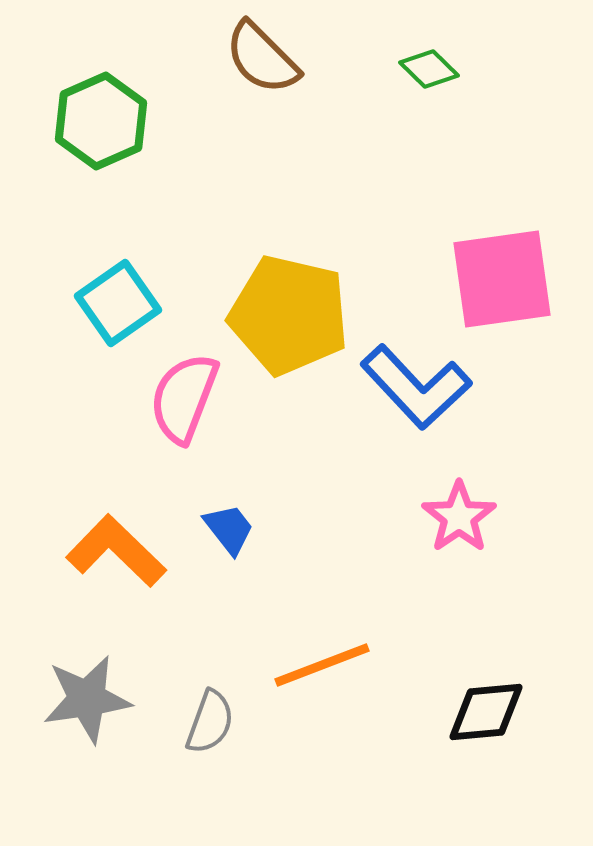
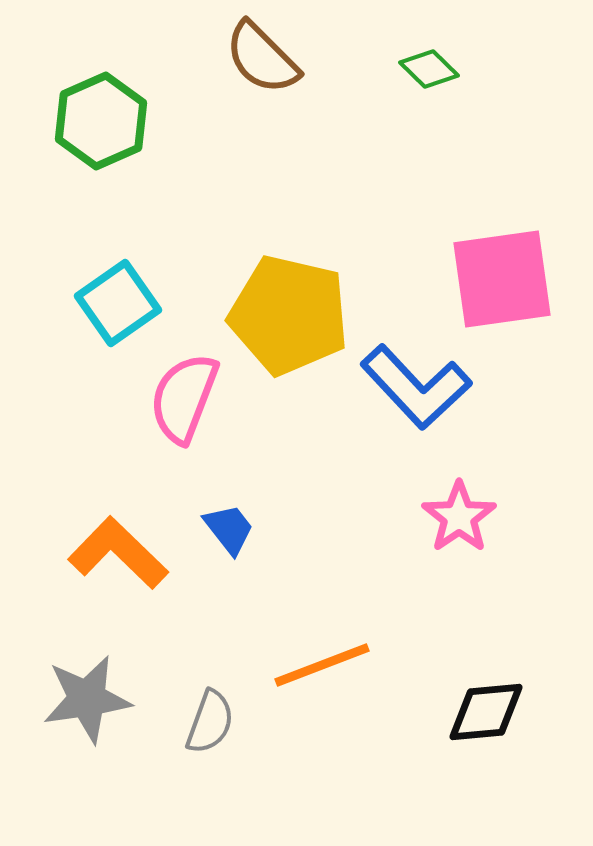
orange L-shape: moved 2 px right, 2 px down
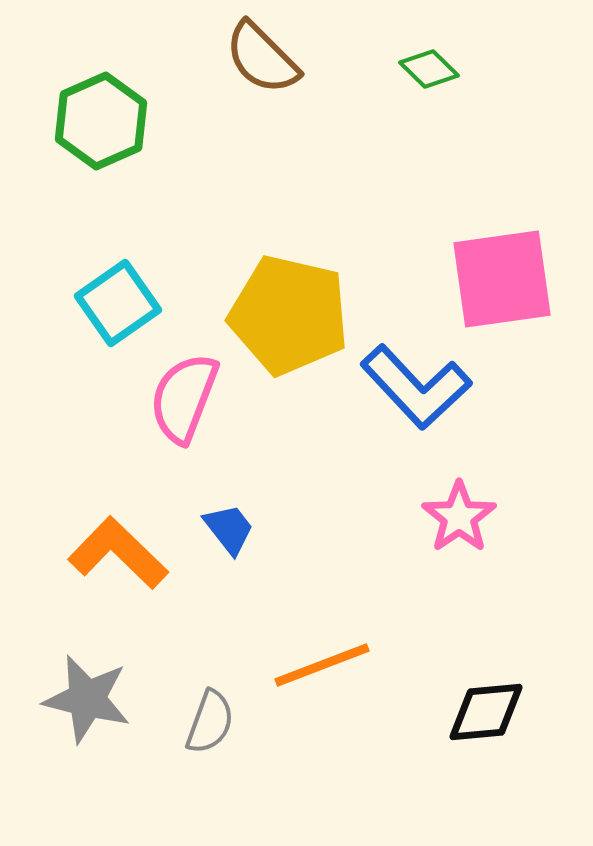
gray star: rotated 22 degrees clockwise
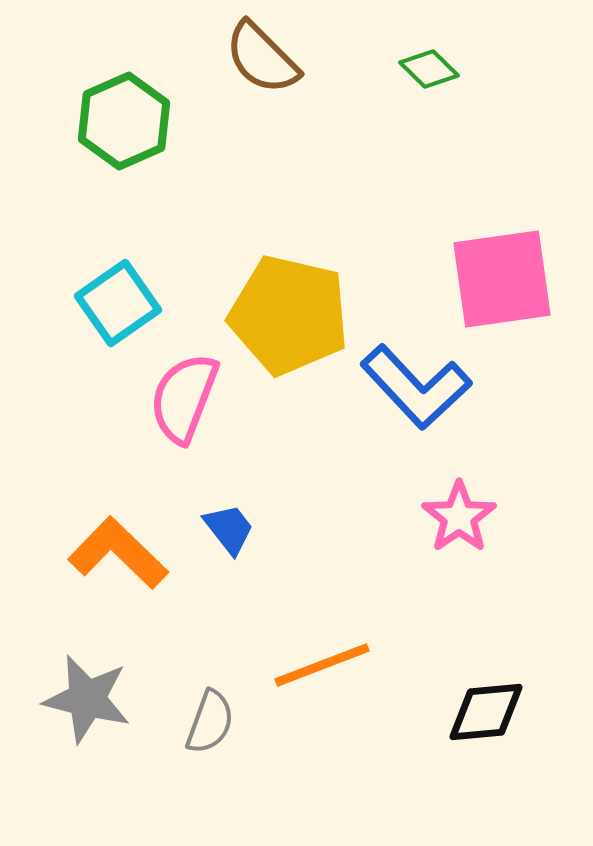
green hexagon: moved 23 px right
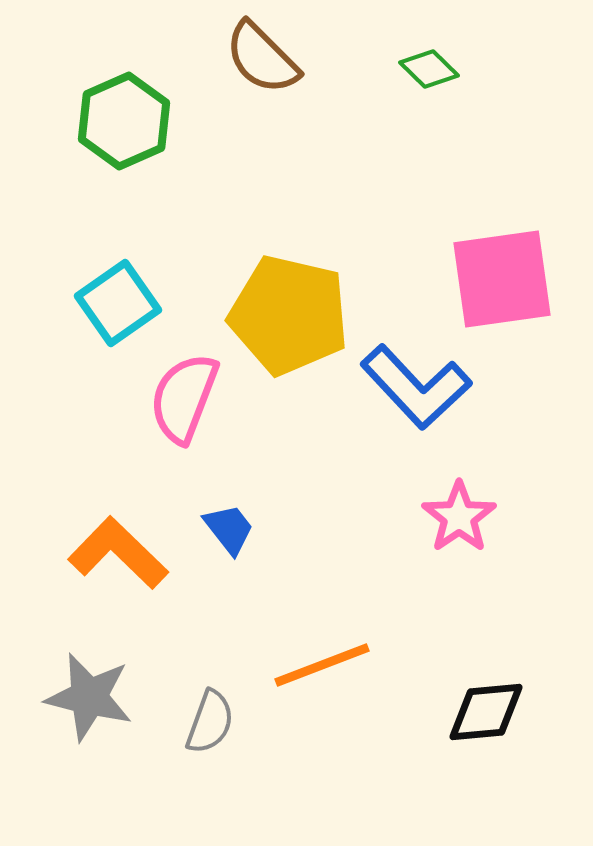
gray star: moved 2 px right, 2 px up
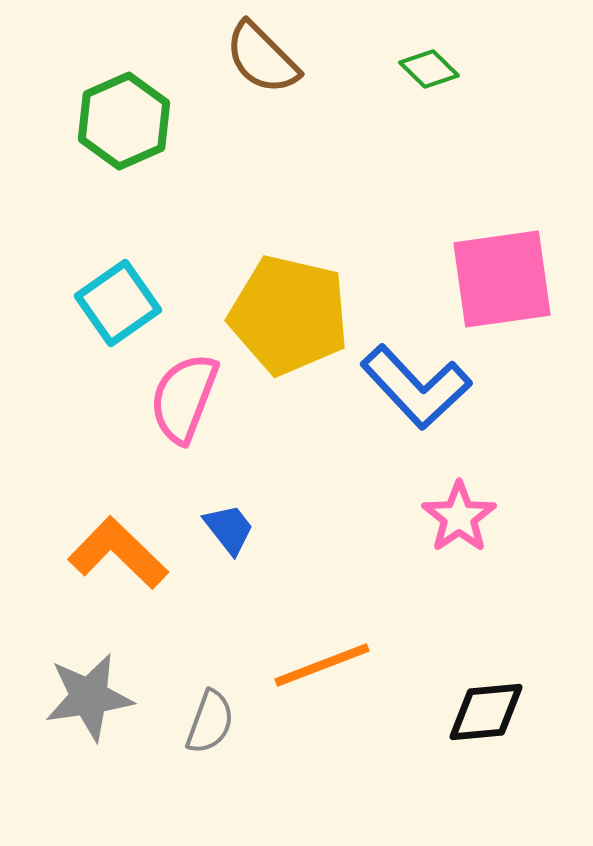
gray star: rotated 22 degrees counterclockwise
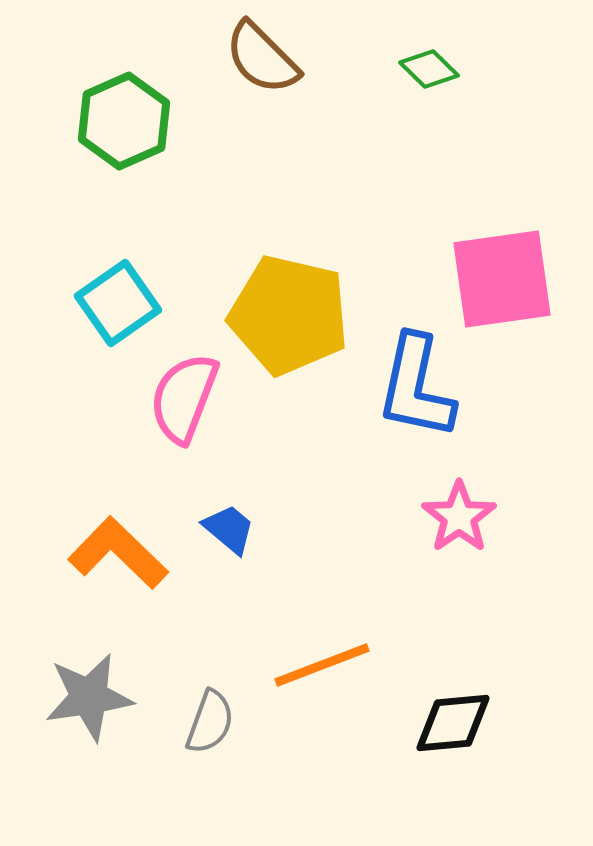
blue L-shape: rotated 55 degrees clockwise
blue trapezoid: rotated 12 degrees counterclockwise
black diamond: moved 33 px left, 11 px down
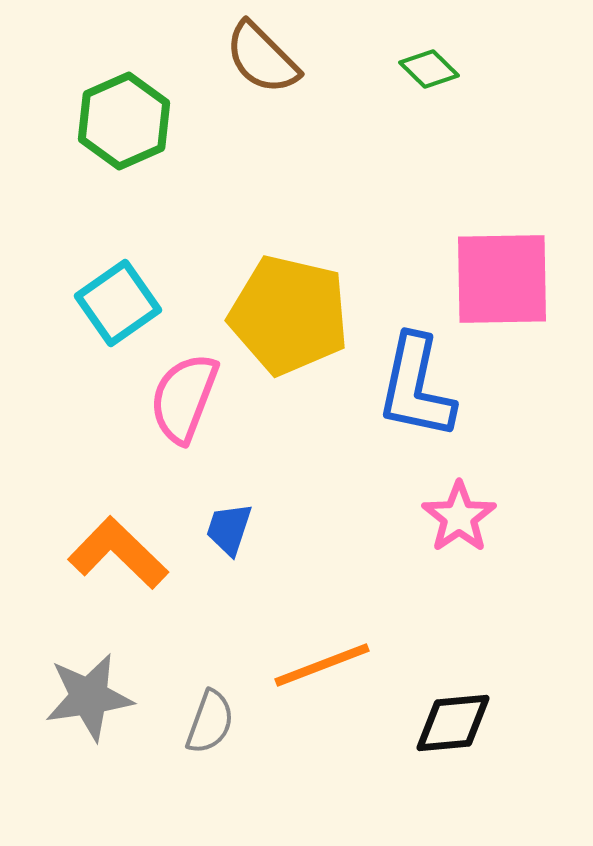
pink square: rotated 7 degrees clockwise
blue trapezoid: rotated 112 degrees counterclockwise
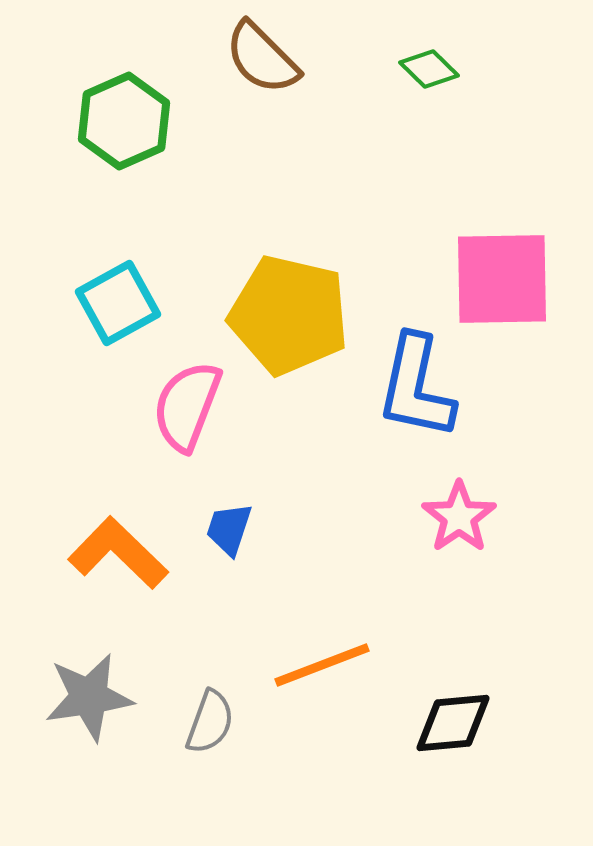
cyan square: rotated 6 degrees clockwise
pink semicircle: moved 3 px right, 8 px down
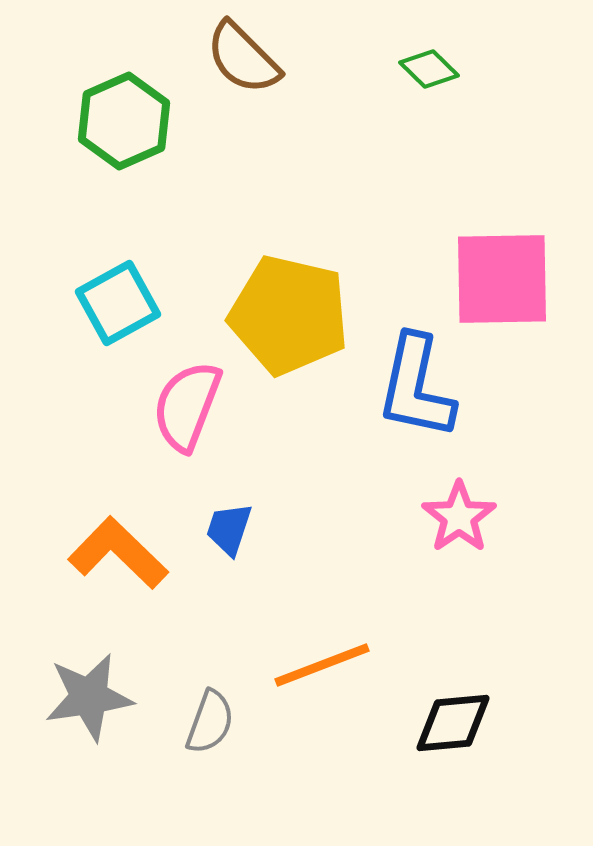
brown semicircle: moved 19 px left
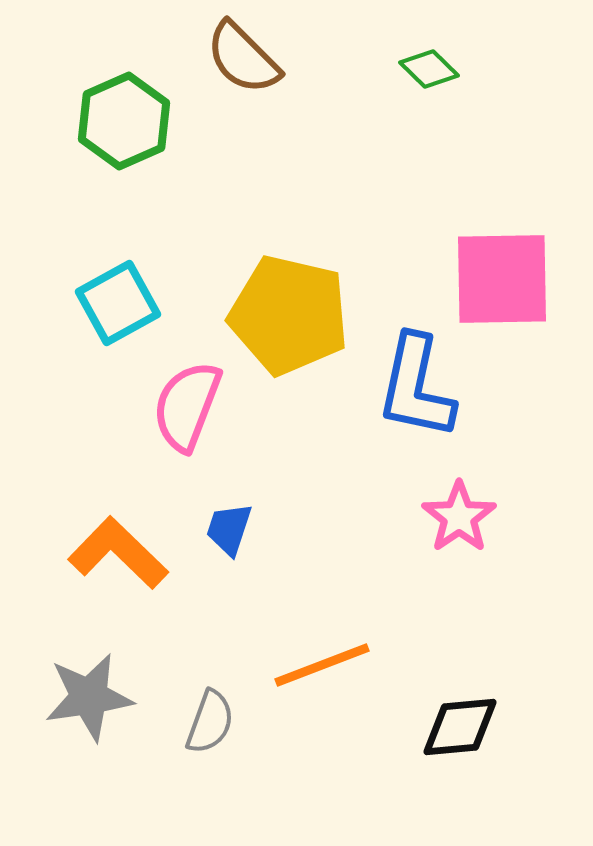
black diamond: moved 7 px right, 4 px down
